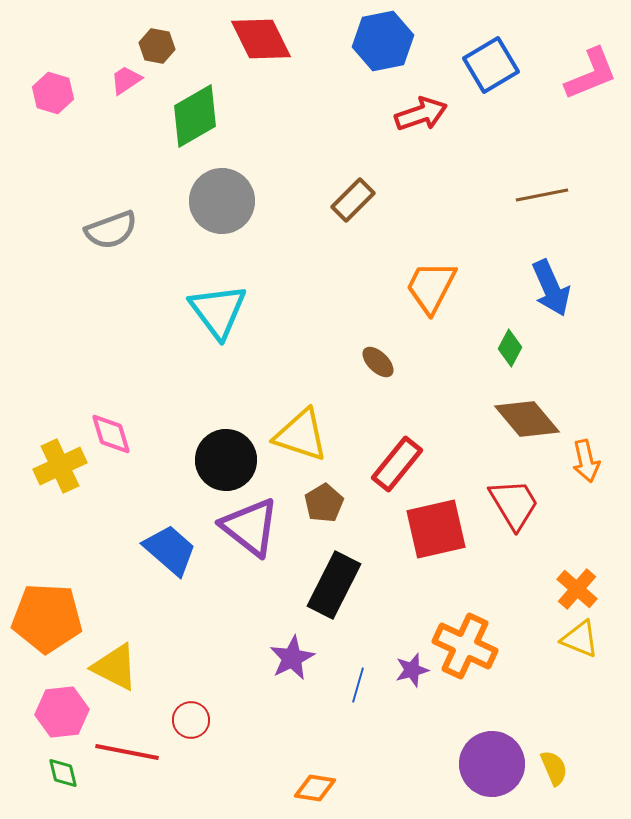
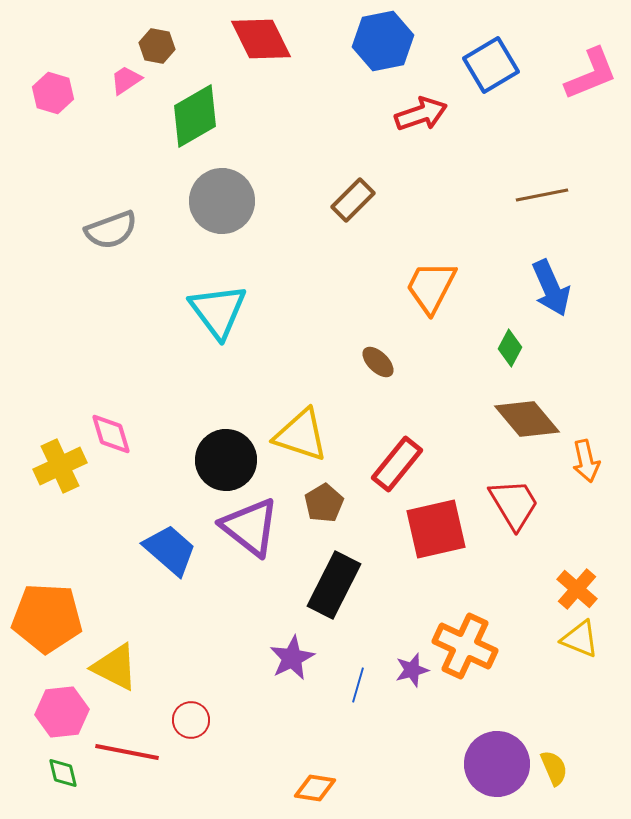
purple circle at (492, 764): moved 5 px right
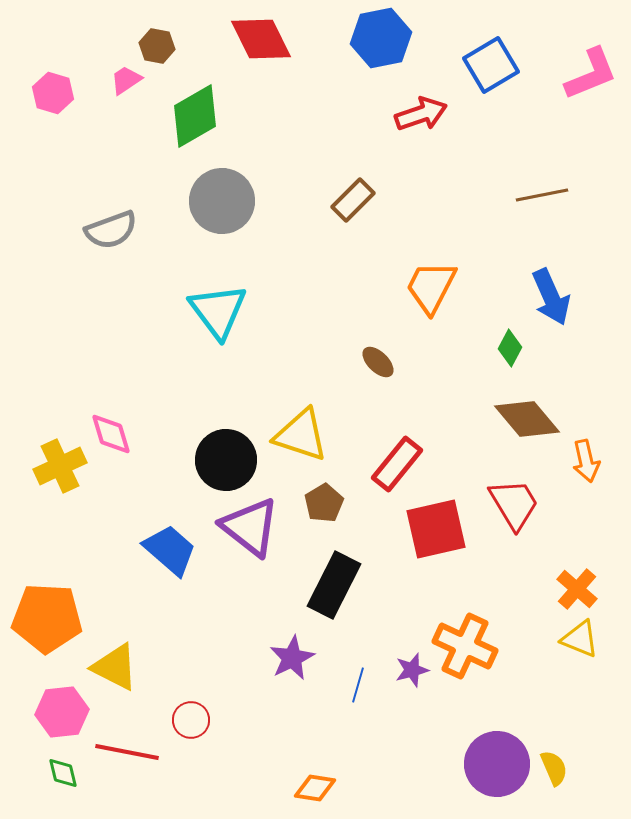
blue hexagon at (383, 41): moved 2 px left, 3 px up
blue arrow at (551, 288): moved 9 px down
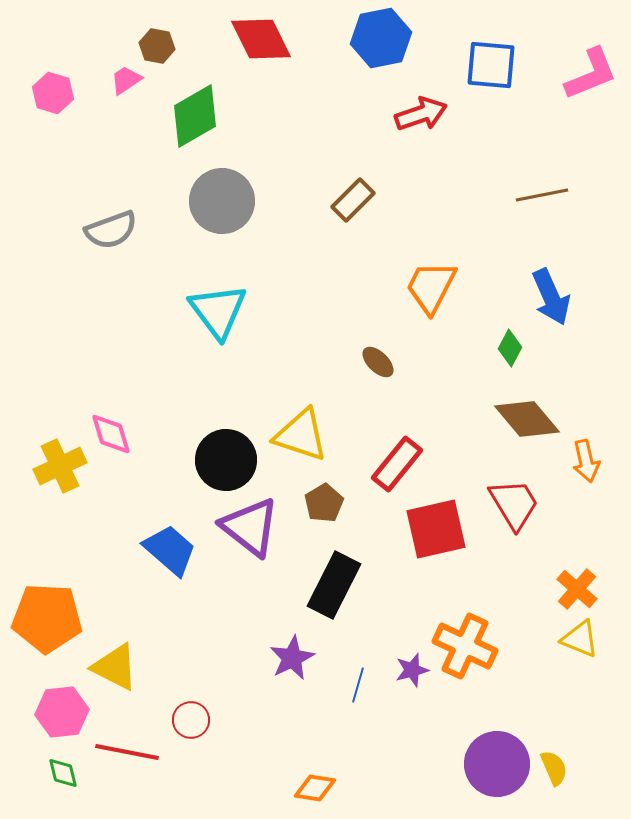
blue square at (491, 65): rotated 36 degrees clockwise
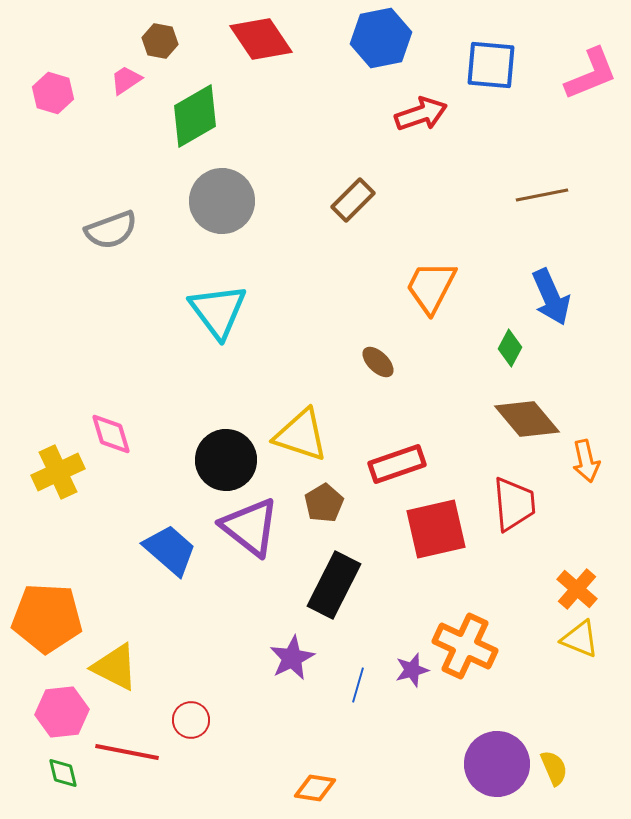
red diamond at (261, 39): rotated 8 degrees counterclockwise
brown hexagon at (157, 46): moved 3 px right, 5 px up
red rectangle at (397, 464): rotated 32 degrees clockwise
yellow cross at (60, 466): moved 2 px left, 6 px down
red trapezoid at (514, 504): rotated 26 degrees clockwise
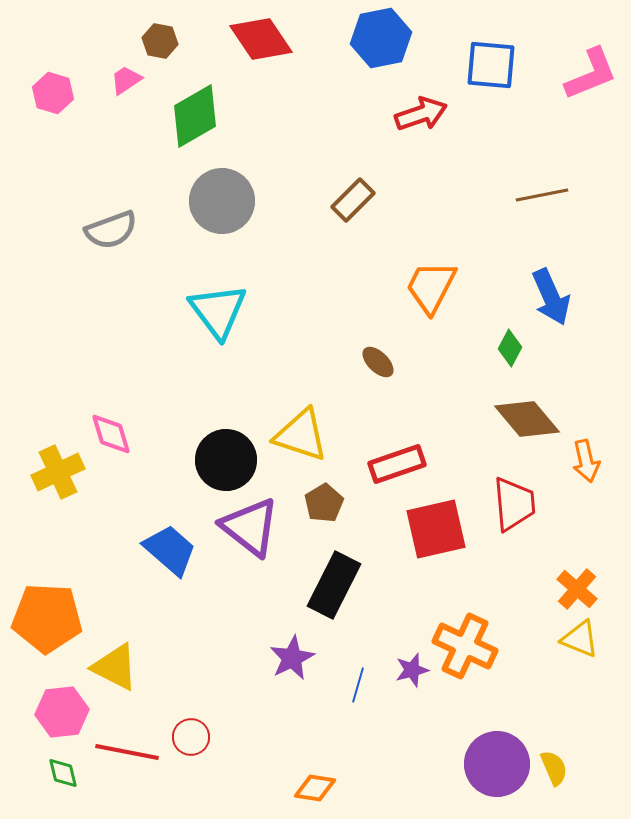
red circle at (191, 720): moved 17 px down
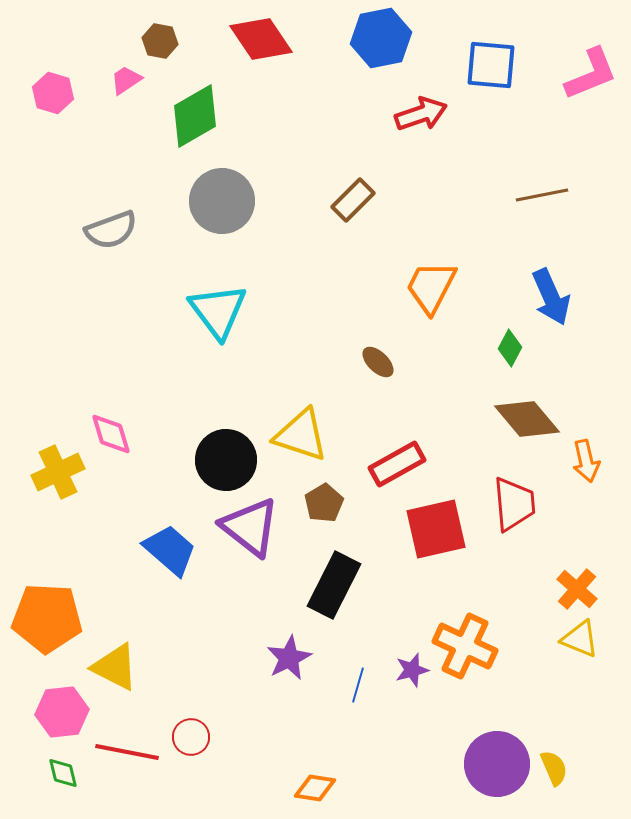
red rectangle at (397, 464): rotated 10 degrees counterclockwise
purple star at (292, 658): moved 3 px left
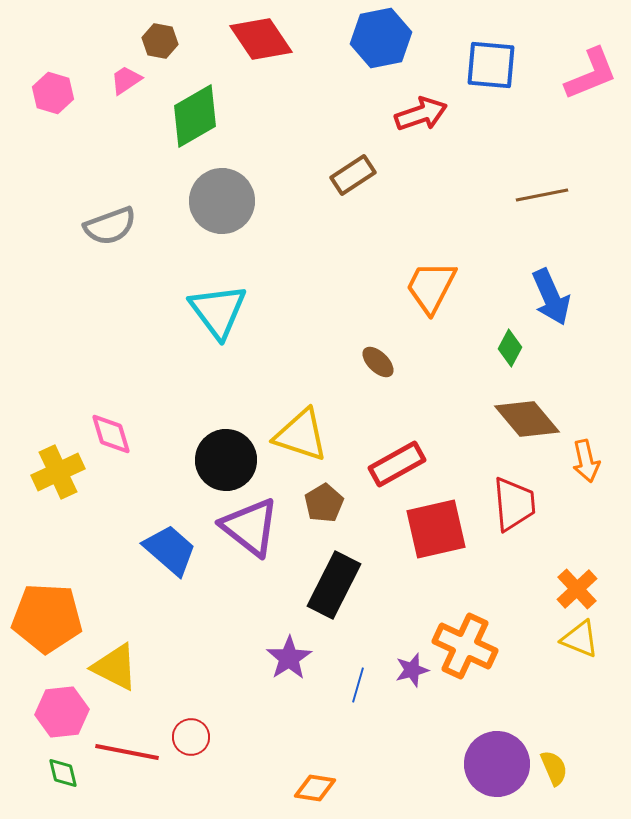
brown rectangle at (353, 200): moved 25 px up; rotated 12 degrees clockwise
gray semicircle at (111, 230): moved 1 px left, 4 px up
orange cross at (577, 589): rotated 6 degrees clockwise
purple star at (289, 658): rotated 6 degrees counterclockwise
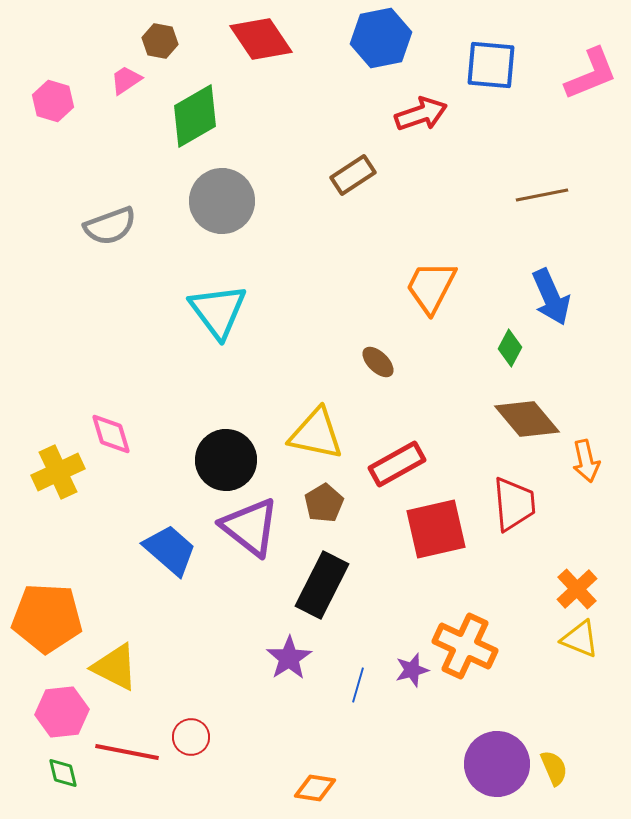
pink hexagon at (53, 93): moved 8 px down
yellow triangle at (301, 435): moved 15 px right, 1 px up; rotated 6 degrees counterclockwise
black rectangle at (334, 585): moved 12 px left
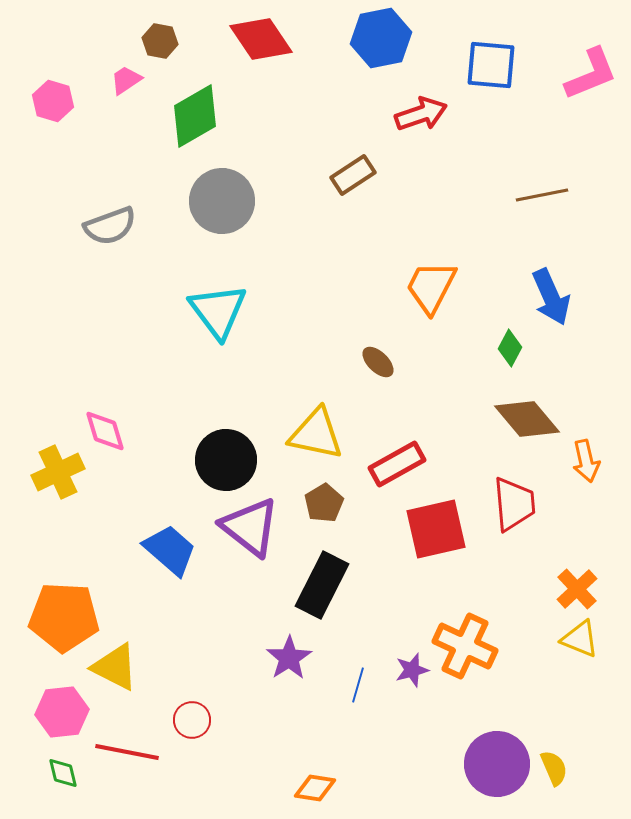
pink diamond at (111, 434): moved 6 px left, 3 px up
orange pentagon at (47, 618): moved 17 px right, 1 px up
red circle at (191, 737): moved 1 px right, 17 px up
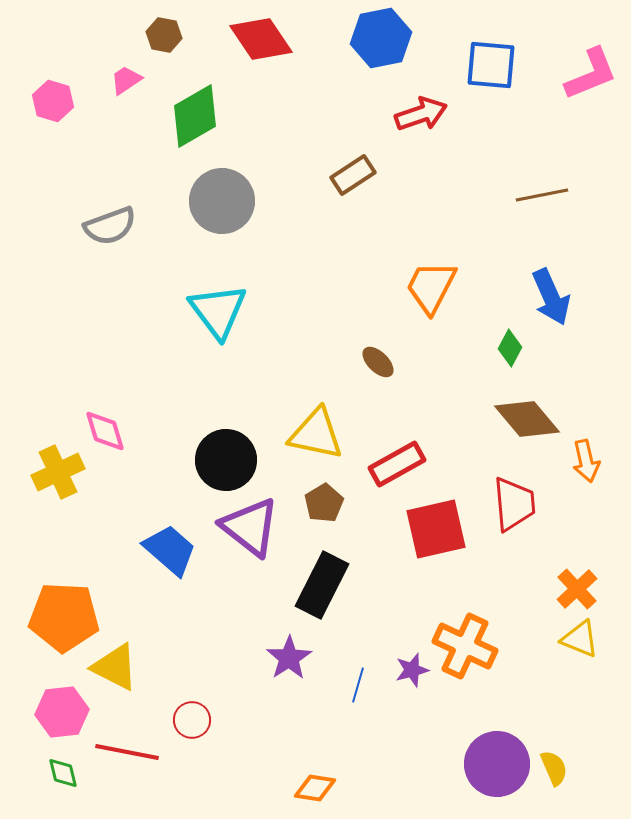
brown hexagon at (160, 41): moved 4 px right, 6 px up
